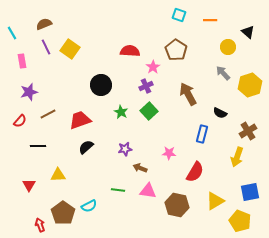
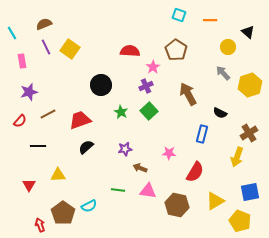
brown cross at (248, 131): moved 1 px right, 2 px down
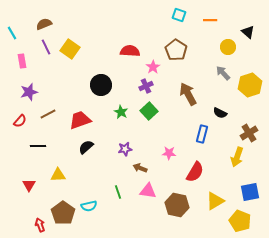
green line at (118, 190): moved 2 px down; rotated 64 degrees clockwise
cyan semicircle at (89, 206): rotated 14 degrees clockwise
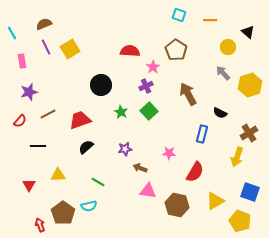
yellow square at (70, 49): rotated 24 degrees clockwise
green line at (118, 192): moved 20 px left, 10 px up; rotated 40 degrees counterclockwise
blue square at (250, 192): rotated 30 degrees clockwise
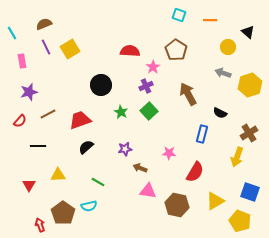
gray arrow at (223, 73): rotated 28 degrees counterclockwise
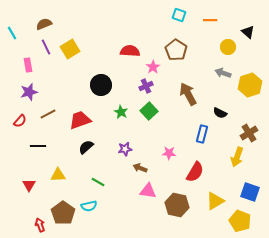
pink rectangle at (22, 61): moved 6 px right, 4 px down
